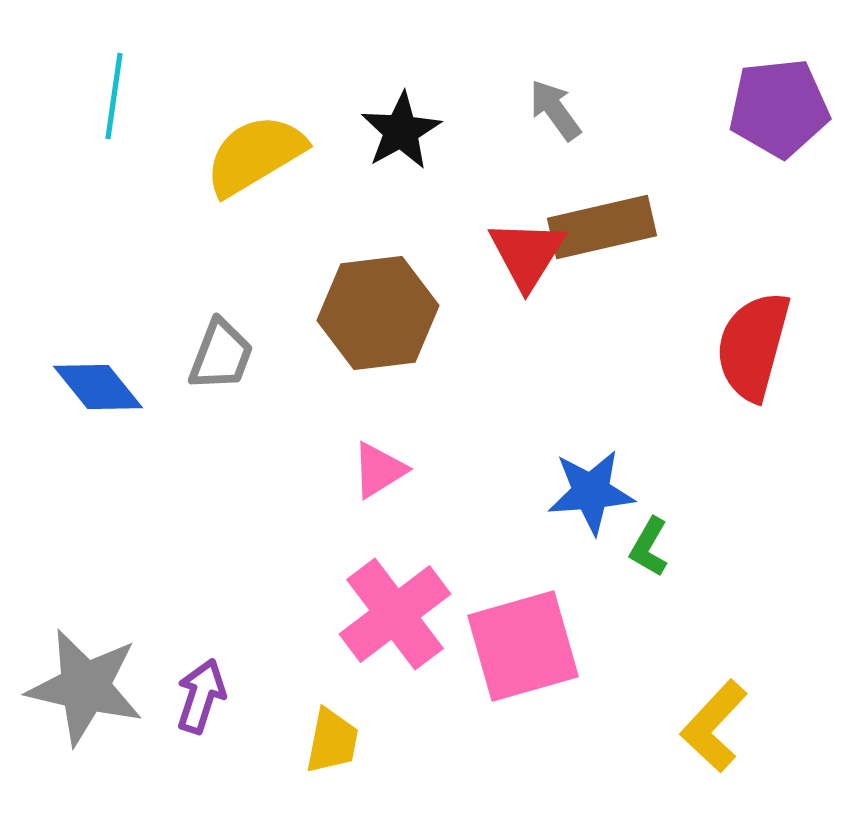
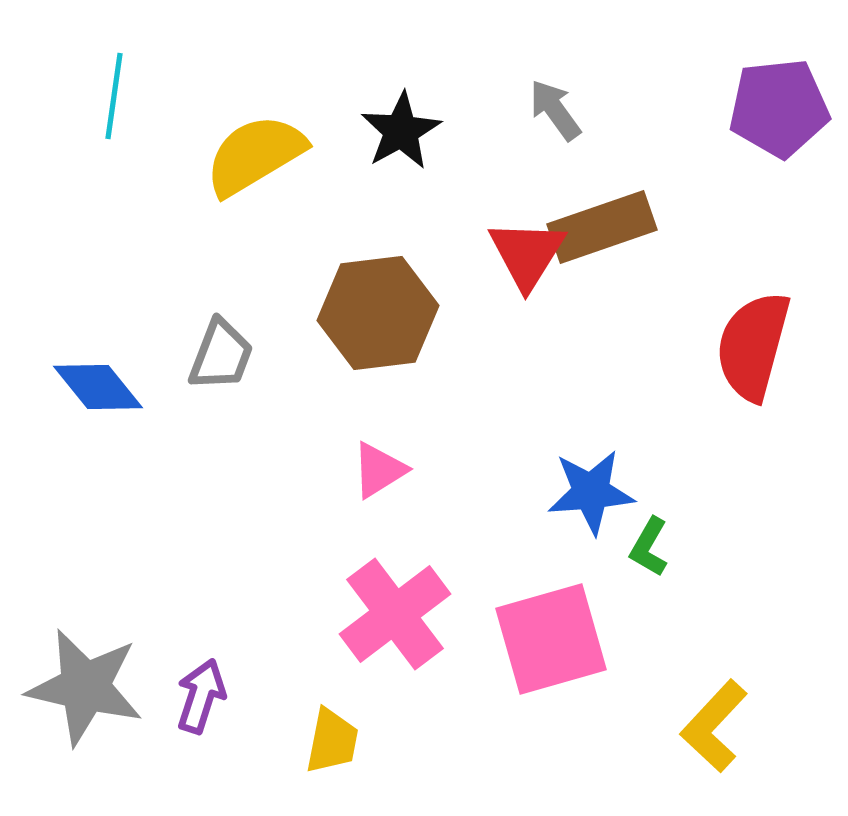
brown rectangle: rotated 6 degrees counterclockwise
pink square: moved 28 px right, 7 px up
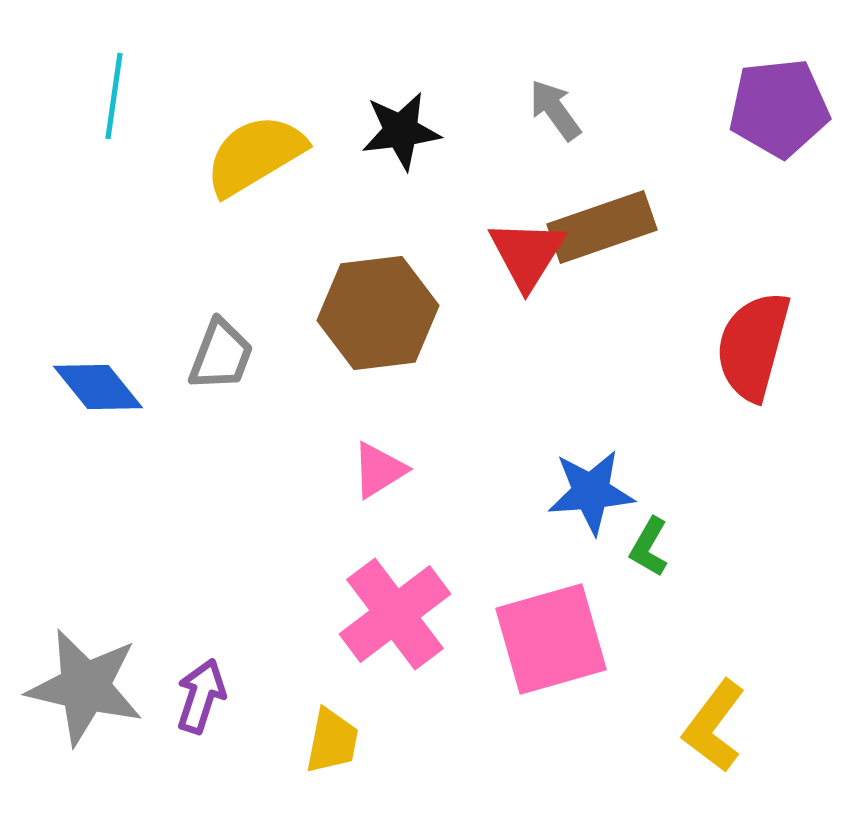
black star: rotated 22 degrees clockwise
yellow L-shape: rotated 6 degrees counterclockwise
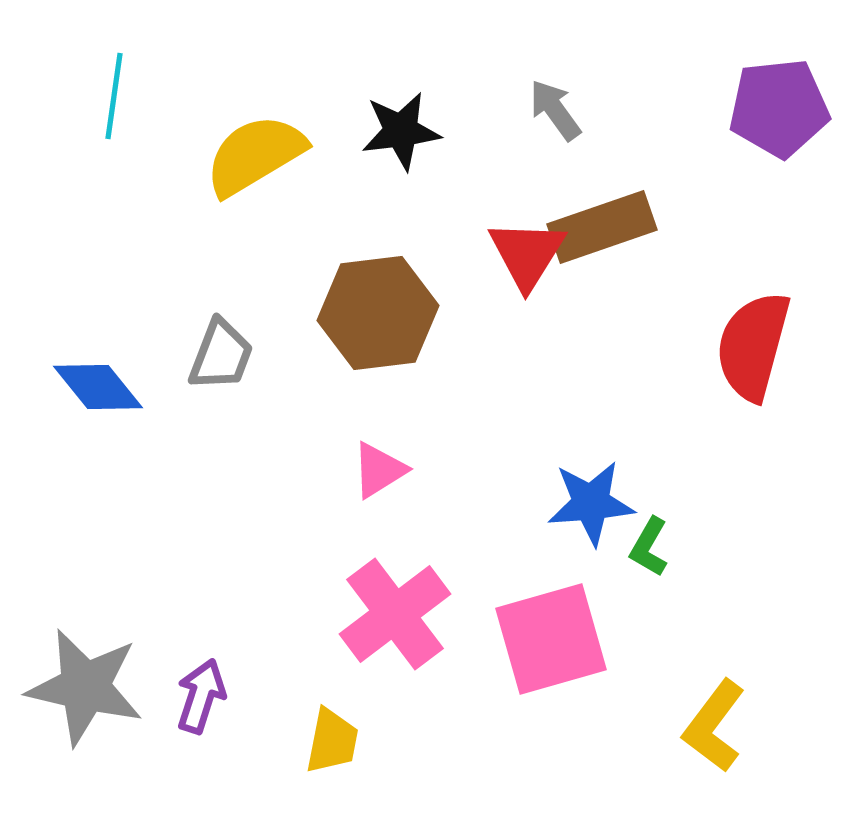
blue star: moved 11 px down
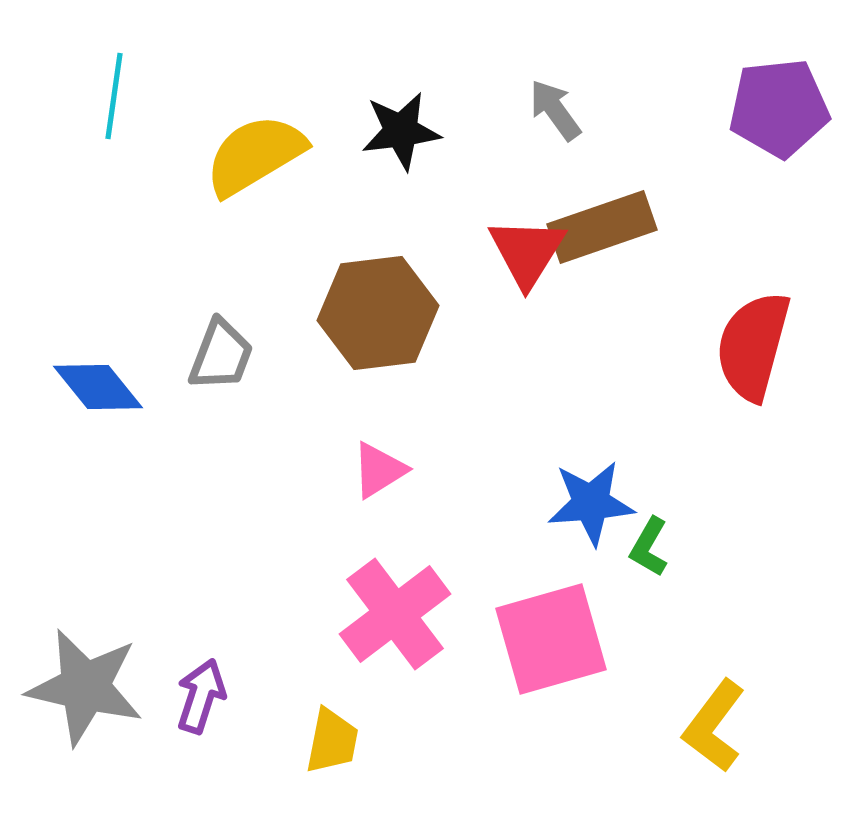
red triangle: moved 2 px up
